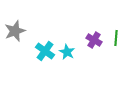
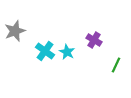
green line: moved 27 px down; rotated 21 degrees clockwise
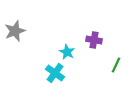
purple cross: rotated 21 degrees counterclockwise
cyan cross: moved 10 px right, 22 px down
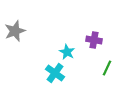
green line: moved 9 px left, 3 px down
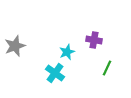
gray star: moved 15 px down
cyan star: rotated 21 degrees clockwise
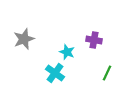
gray star: moved 9 px right, 7 px up
cyan star: rotated 28 degrees counterclockwise
green line: moved 5 px down
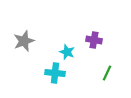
gray star: moved 2 px down
cyan cross: rotated 30 degrees counterclockwise
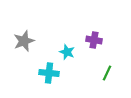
cyan cross: moved 6 px left
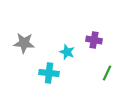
gray star: moved 2 px down; rotated 25 degrees clockwise
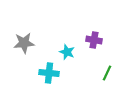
gray star: rotated 10 degrees counterclockwise
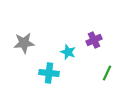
purple cross: rotated 35 degrees counterclockwise
cyan star: moved 1 px right
